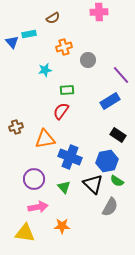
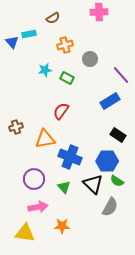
orange cross: moved 1 px right, 2 px up
gray circle: moved 2 px right, 1 px up
green rectangle: moved 12 px up; rotated 32 degrees clockwise
blue hexagon: rotated 10 degrees clockwise
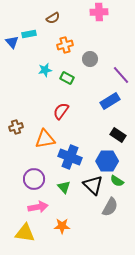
black triangle: moved 1 px down
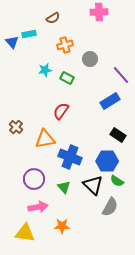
brown cross: rotated 32 degrees counterclockwise
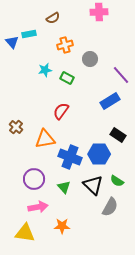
blue hexagon: moved 8 px left, 7 px up
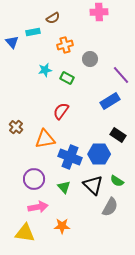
cyan rectangle: moved 4 px right, 2 px up
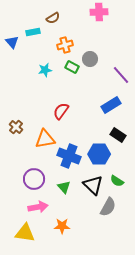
green rectangle: moved 5 px right, 11 px up
blue rectangle: moved 1 px right, 4 px down
blue cross: moved 1 px left, 1 px up
gray semicircle: moved 2 px left
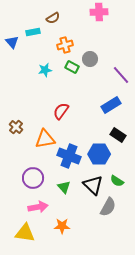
purple circle: moved 1 px left, 1 px up
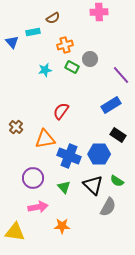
yellow triangle: moved 10 px left, 1 px up
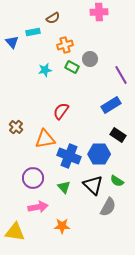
purple line: rotated 12 degrees clockwise
